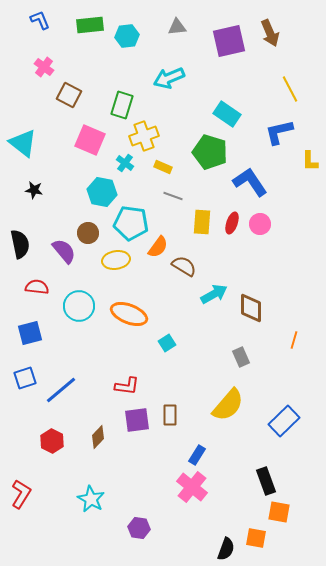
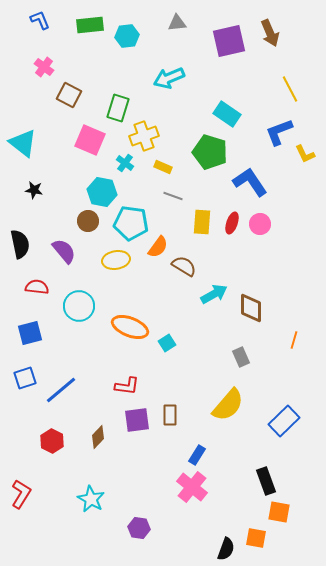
gray triangle at (177, 27): moved 4 px up
green rectangle at (122, 105): moved 4 px left, 3 px down
blue L-shape at (279, 132): rotated 8 degrees counterclockwise
yellow L-shape at (310, 161): moved 5 px left, 7 px up; rotated 25 degrees counterclockwise
brown circle at (88, 233): moved 12 px up
orange ellipse at (129, 314): moved 1 px right, 13 px down
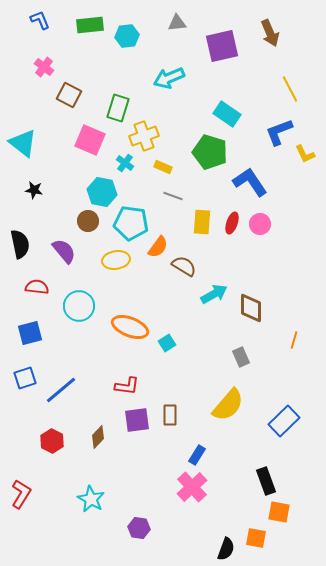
purple square at (229, 41): moved 7 px left, 5 px down
pink cross at (192, 487): rotated 8 degrees clockwise
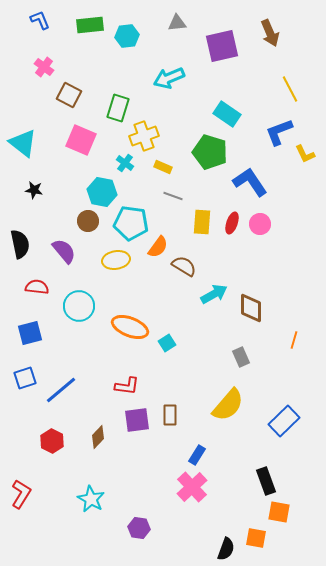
pink square at (90, 140): moved 9 px left
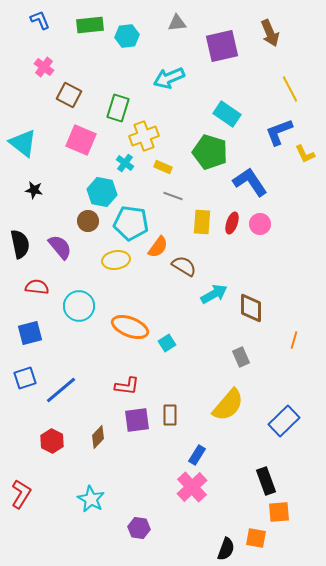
purple semicircle at (64, 251): moved 4 px left, 4 px up
orange square at (279, 512): rotated 15 degrees counterclockwise
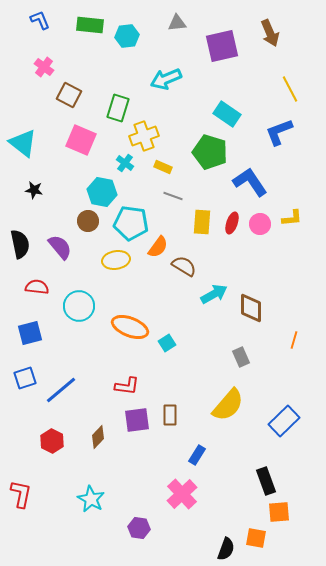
green rectangle at (90, 25): rotated 12 degrees clockwise
cyan arrow at (169, 78): moved 3 px left, 1 px down
yellow L-shape at (305, 154): moved 13 px left, 64 px down; rotated 70 degrees counterclockwise
pink cross at (192, 487): moved 10 px left, 7 px down
red L-shape at (21, 494): rotated 20 degrees counterclockwise
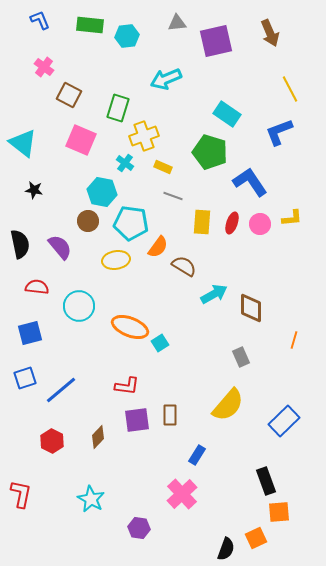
purple square at (222, 46): moved 6 px left, 5 px up
cyan square at (167, 343): moved 7 px left
orange square at (256, 538): rotated 35 degrees counterclockwise
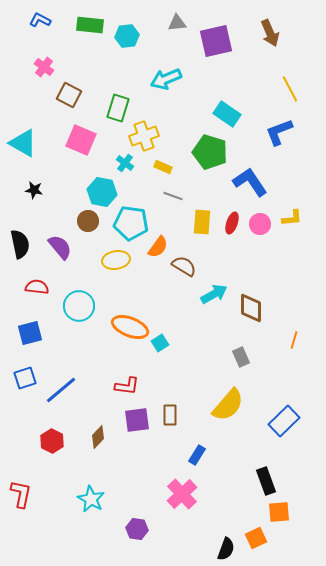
blue L-shape at (40, 20): rotated 40 degrees counterclockwise
cyan triangle at (23, 143): rotated 8 degrees counterclockwise
purple hexagon at (139, 528): moved 2 px left, 1 px down
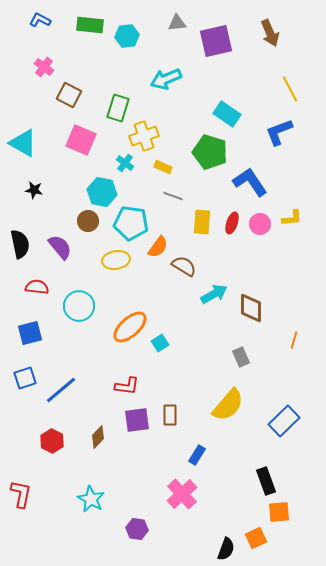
orange ellipse at (130, 327): rotated 63 degrees counterclockwise
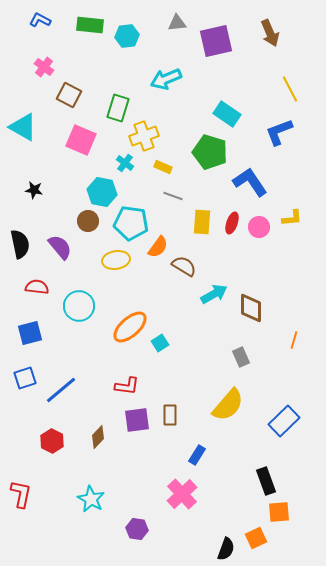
cyan triangle at (23, 143): moved 16 px up
pink circle at (260, 224): moved 1 px left, 3 px down
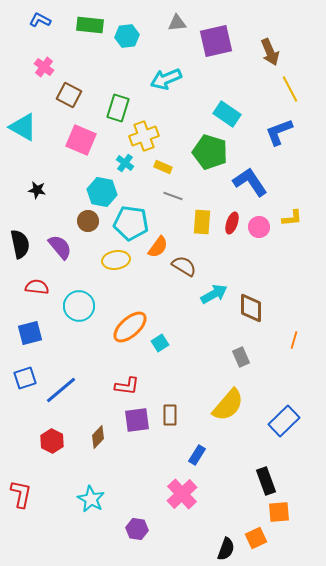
brown arrow at (270, 33): moved 19 px down
black star at (34, 190): moved 3 px right
